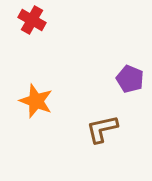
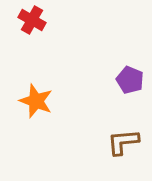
purple pentagon: moved 1 px down
brown L-shape: moved 21 px right, 13 px down; rotated 8 degrees clockwise
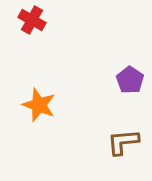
purple pentagon: rotated 12 degrees clockwise
orange star: moved 3 px right, 4 px down
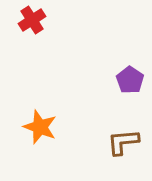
red cross: rotated 28 degrees clockwise
orange star: moved 1 px right, 22 px down
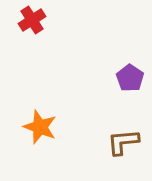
purple pentagon: moved 2 px up
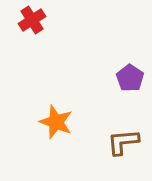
orange star: moved 16 px right, 5 px up
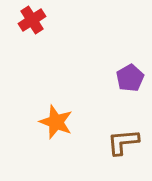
purple pentagon: rotated 8 degrees clockwise
